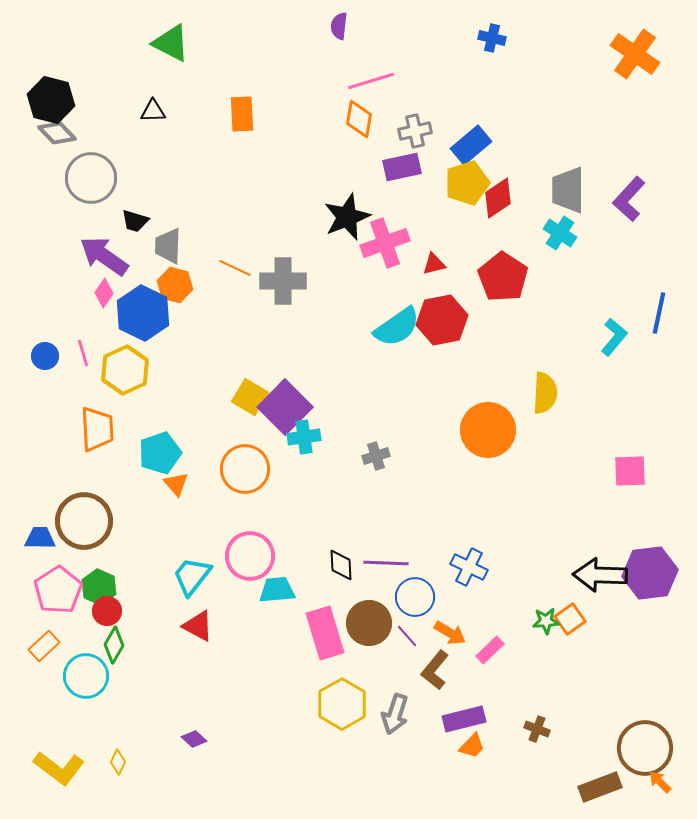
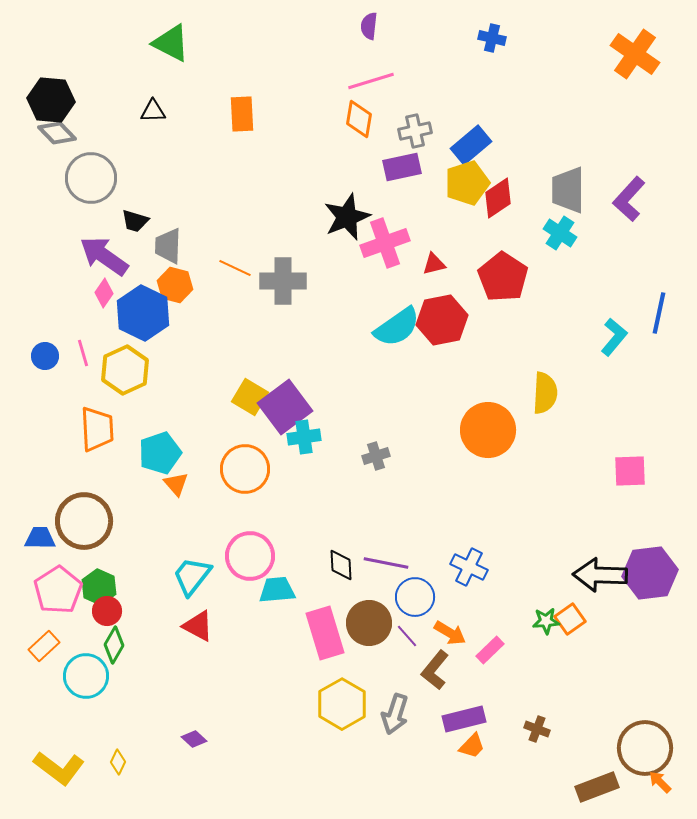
purple semicircle at (339, 26): moved 30 px right
black hexagon at (51, 100): rotated 9 degrees counterclockwise
purple square at (285, 407): rotated 8 degrees clockwise
purple line at (386, 563): rotated 9 degrees clockwise
brown rectangle at (600, 787): moved 3 px left
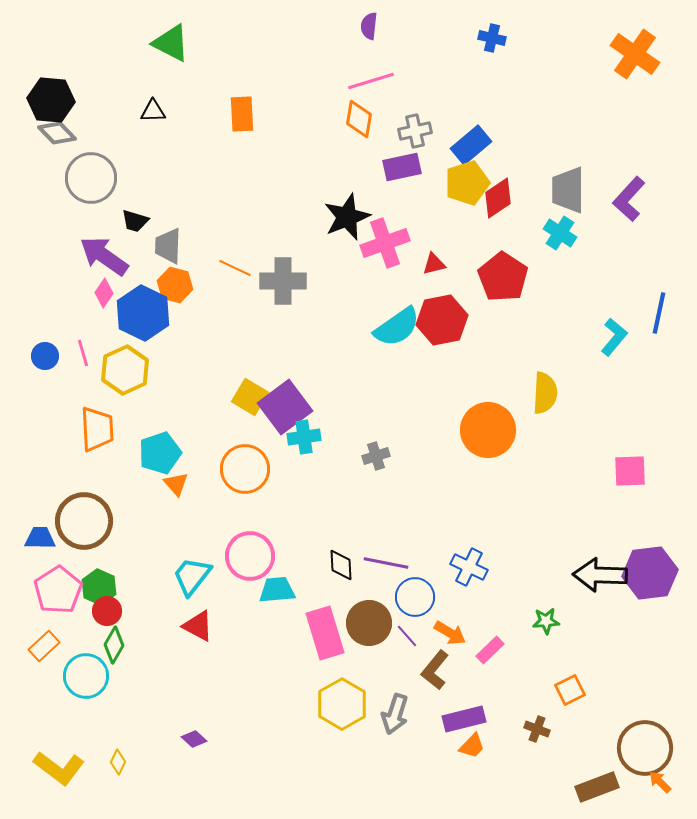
orange square at (570, 619): moved 71 px down; rotated 8 degrees clockwise
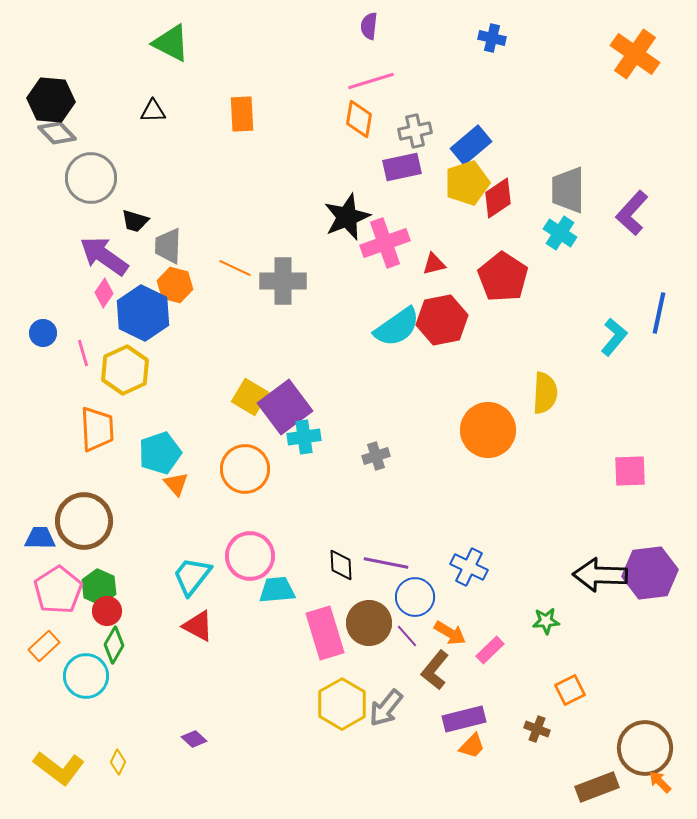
purple L-shape at (629, 199): moved 3 px right, 14 px down
blue circle at (45, 356): moved 2 px left, 23 px up
gray arrow at (395, 714): moved 9 px left, 6 px up; rotated 21 degrees clockwise
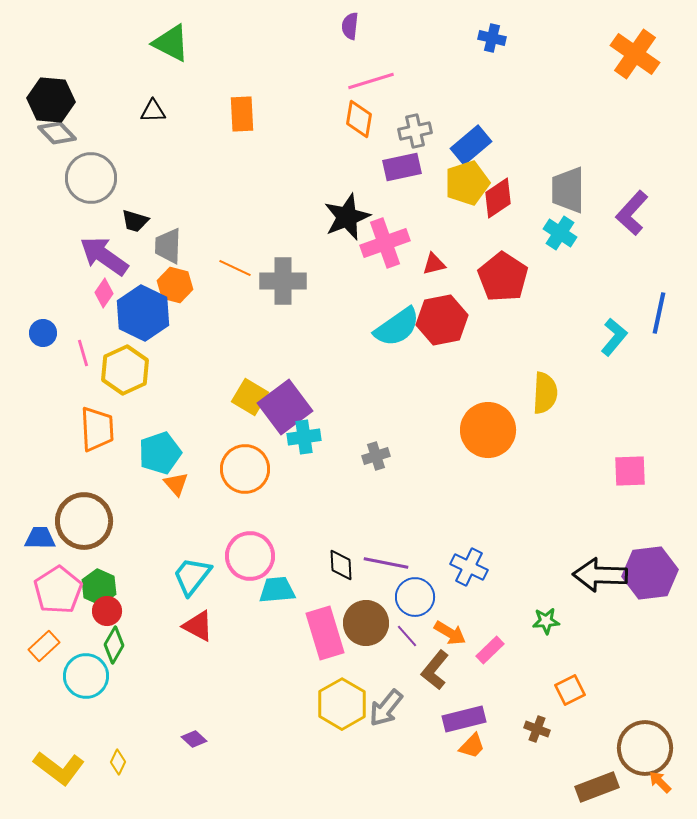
purple semicircle at (369, 26): moved 19 px left
brown circle at (369, 623): moved 3 px left
